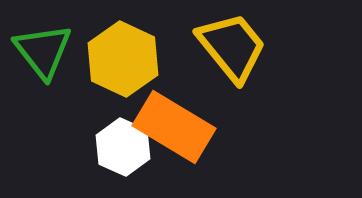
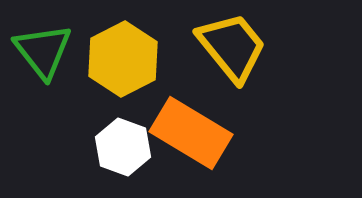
yellow hexagon: rotated 8 degrees clockwise
orange rectangle: moved 17 px right, 6 px down
white hexagon: rotated 4 degrees counterclockwise
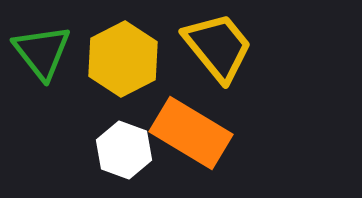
yellow trapezoid: moved 14 px left
green triangle: moved 1 px left, 1 px down
white hexagon: moved 1 px right, 3 px down
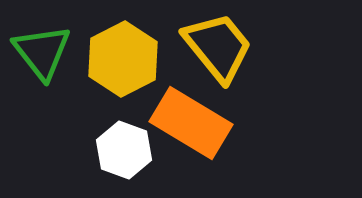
orange rectangle: moved 10 px up
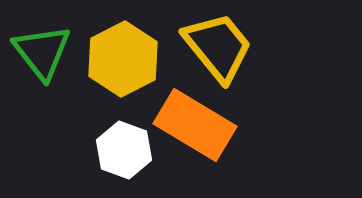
orange rectangle: moved 4 px right, 2 px down
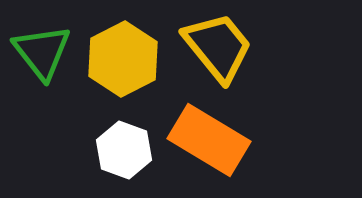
orange rectangle: moved 14 px right, 15 px down
